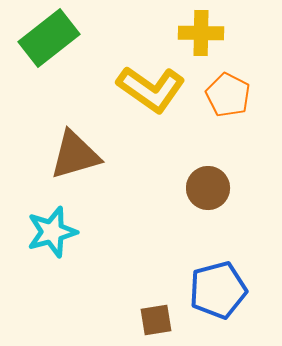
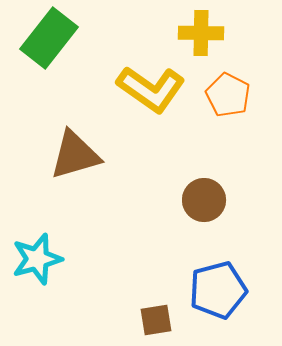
green rectangle: rotated 14 degrees counterclockwise
brown circle: moved 4 px left, 12 px down
cyan star: moved 15 px left, 27 px down
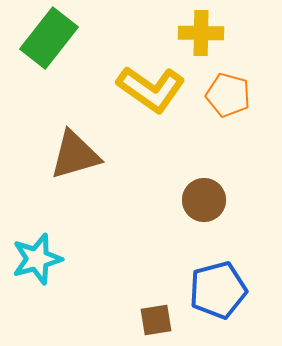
orange pentagon: rotated 12 degrees counterclockwise
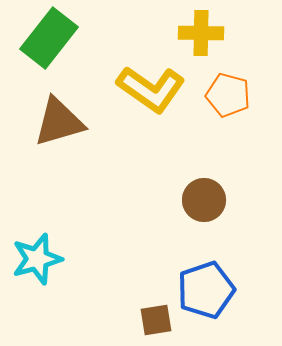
brown triangle: moved 16 px left, 33 px up
blue pentagon: moved 12 px left; rotated 4 degrees counterclockwise
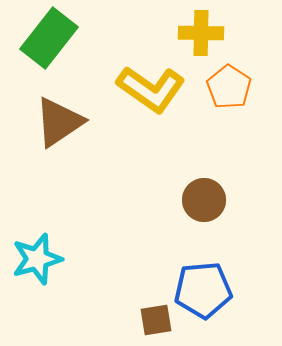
orange pentagon: moved 1 px right, 8 px up; rotated 18 degrees clockwise
brown triangle: rotated 18 degrees counterclockwise
blue pentagon: moved 3 px left; rotated 14 degrees clockwise
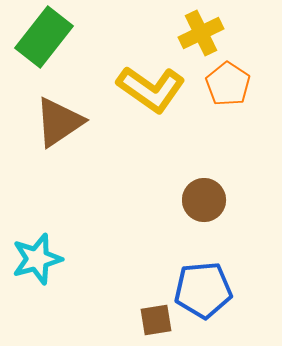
yellow cross: rotated 27 degrees counterclockwise
green rectangle: moved 5 px left, 1 px up
orange pentagon: moved 1 px left, 3 px up
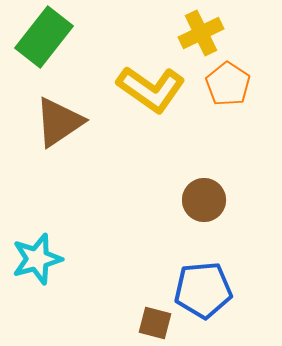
brown square: moved 1 px left, 3 px down; rotated 24 degrees clockwise
